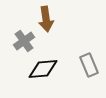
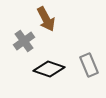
brown arrow: rotated 20 degrees counterclockwise
black diamond: moved 6 px right; rotated 24 degrees clockwise
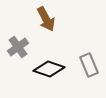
gray cross: moved 6 px left, 6 px down
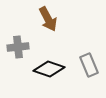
brown arrow: moved 2 px right
gray cross: rotated 30 degrees clockwise
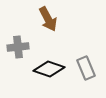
gray rectangle: moved 3 px left, 3 px down
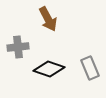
gray rectangle: moved 4 px right
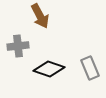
brown arrow: moved 8 px left, 3 px up
gray cross: moved 1 px up
